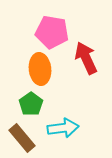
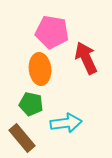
green pentagon: rotated 25 degrees counterclockwise
cyan arrow: moved 3 px right, 5 px up
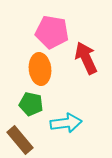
brown rectangle: moved 2 px left, 2 px down
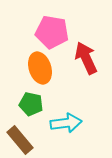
orange ellipse: moved 1 px up; rotated 12 degrees counterclockwise
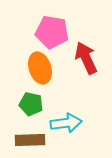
brown rectangle: moved 10 px right; rotated 52 degrees counterclockwise
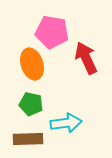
orange ellipse: moved 8 px left, 4 px up
brown rectangle: moved 2 px left, 1 px up
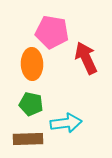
orange ellipse: rotated 16 degrees clockwise
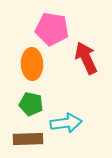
pink pentagon: moved 3 px up
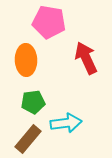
pink pentagon: moved 3 px left, 7 px up
orange ellipse: moved 6 px left, 4 px up
green pentagon: moved 2 px right, 2 px up; rotated 20 degrees counterclockwise
brown rectangle: rotated 48 degrees counterclockwise
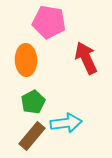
green pentagon: rotated 20 degrees counterclockwise
brown rectangle: moved 4 px right, 3 px up
